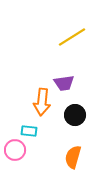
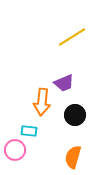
purple trapezoid: rotated 15 degrees counterclockwise
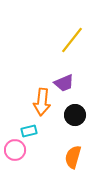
yellow line: moved 3 px down; rotated 20 degrees counterclockwise
cyan rectangle: rotated 21 degrees counterclockwise
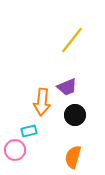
purple trapezoid: moved 3 px right, 4 px down
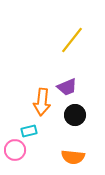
orange semicircle: rotated 100 degrees counterclockwise
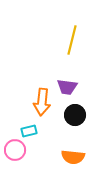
yellow line: rotated 24 degrees counterclockwise
purple trapezoid: rotated 30 degrees clockwise
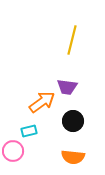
orange arrow: rotated 132 degrees counterclockwise
black circle: moved 2 px left, 6 px down
pink circle: moved 2 px left, 1 px down
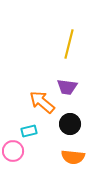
yellow line: moved 3 px left, 4 px down
orange arrow: rotated 104 degrees counterclockwise
black circle: moved 3 px left, 3 px down
